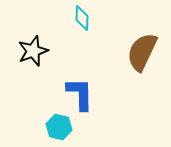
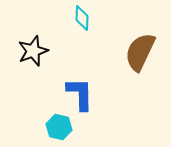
brown semicircle: moved 2 px left
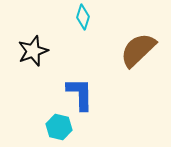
cyan diamond: moved 1 px right, 1 px up; rotated 15 degrees clockwise
brown semicircle: moved 2 px left, 2 px up; rotated 21 degrees clockwise
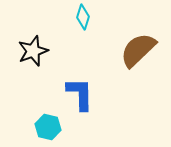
cyan hexagon: moved 11 px left
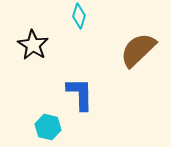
cyan diamond: moved 4 px left, 1 px up
black star: moved 6 px up; rotated 20 degrees counterclockwise
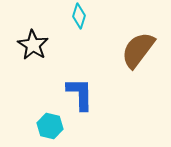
brown semicircle: rotated 9 degrees counterclockwise
cyan hexagon: moved 2 px right, 1 px up
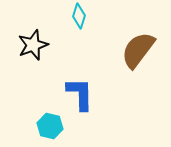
black star: rotated 20 degrees clockwise
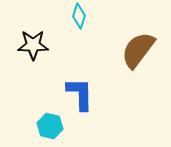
black star: rotated 20 degrees clockwise
